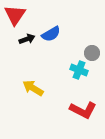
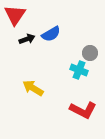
gray circle: moved 2 px left
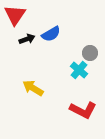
cyan cross: rotated 18 degrees clockwise
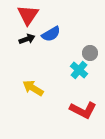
red triangle: moved 13 px right
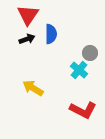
blue semicircle: rotated 60 degrees counterclockwise
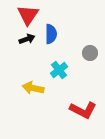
cyan cross: moved 20 px left; rotated 12 degrees clockwise
yellow arrow: rotated 20 degrees counterclockwise
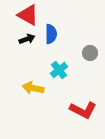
red triangle: rotated 35 degrees counterclockwise
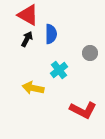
black arrow: rotated 42 degrees counterclockwise
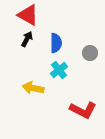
blue semicircle: moved 5 px right, 9 px down
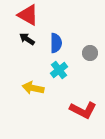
black arrow: rotated 84 degrees counterclockwise
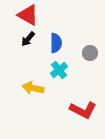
black arrow: moved 1 px right; rotated 84 degrees counterclockwise
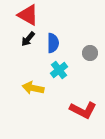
blue semicircle: moved 3 px left
